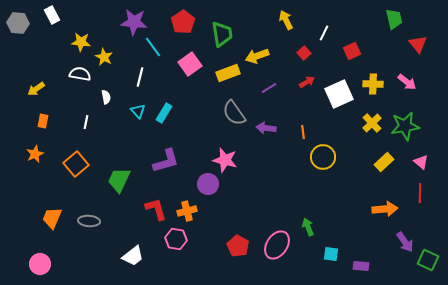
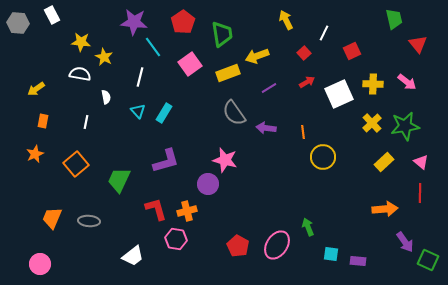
purple rectangle at (361, 266): moved 3 px left, 5 px up
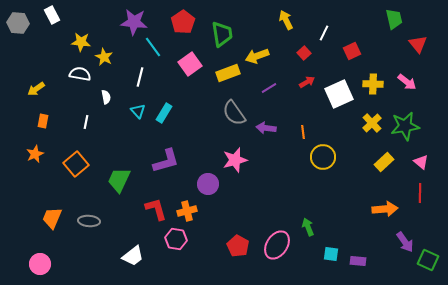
pink star at (225, 160): moved 10 px right; rotated 30 degrees counterclockwise
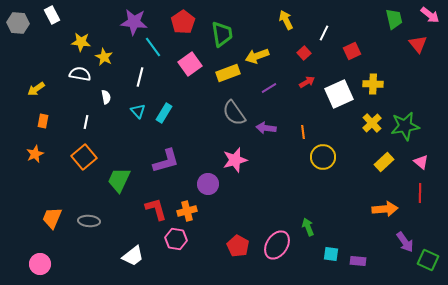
pink arrow at (407, 82): moved 23 px right, 67 px up
orange square at (76, 164): moved 8 px right, 7 px up
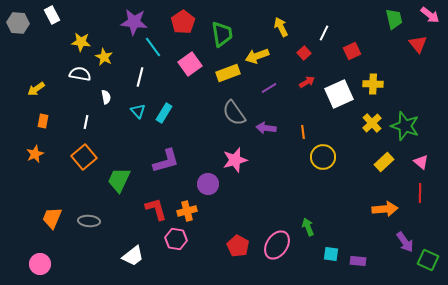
yellow arrow at (286, 20): moved 5 px left, 7 px down
green star at (405, 126): rotated 28 degrees clockwise
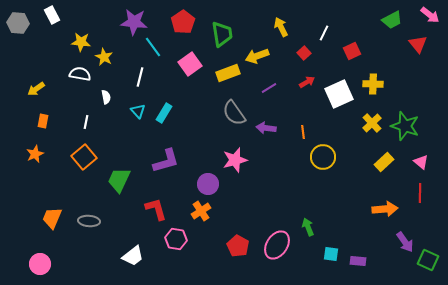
green trapezoid at (394, 19): moved 2 px left, 1 px down; rotated 75 degrees clockwise
orange cross at (187, 211): moved 14 px right; rotated 18 degrees counterclockwise
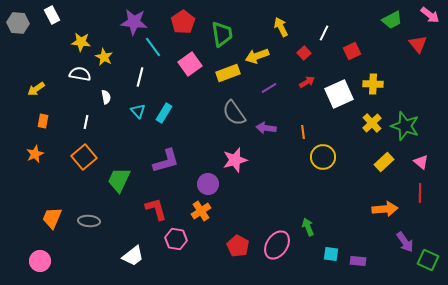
pink circle at (40, 264): moved 3 px up
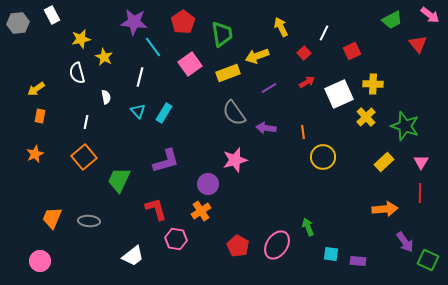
gray hexagon at (18, 23): rotated 10 degrees counterclockwise
yellow star at (81, 42): moved 3 px up; rotated 18 degrees counterclockwise
white semicircle at (80, 74): moved 3 px left, 1 px up; rotated 115 degrees counterclockwise
orange rectangle at (43, 121): moved 3 px left, 5 px up
yellow cross at (372, 123): moved 6 px left, 6 px up
pink triangle at (421, 162): rotated 21 degrees clockwise
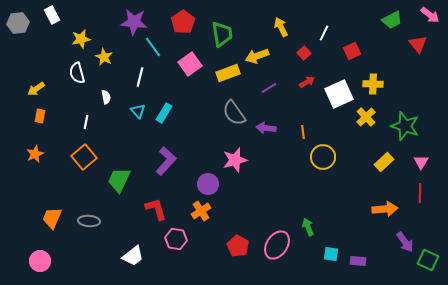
purple L-shape at (166, 161): rotated 32 degrees counterclockwise
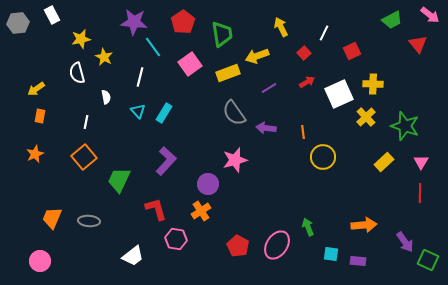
orange arrow at (385, 209): moved 21 px left, 16 px down
